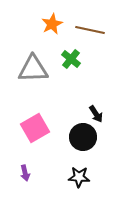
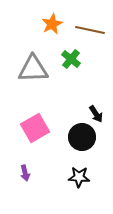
black circle: moved 1 px left
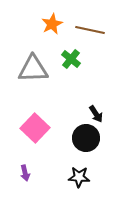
pink square: rotated 16 degrees counterclockwise
black circle: moved 4 px right, 1 px down
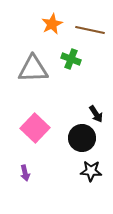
green cross: rotated 18 degrees counterclockwise
black circle: moved 4 px left
black star: moved 12 px right, 6 px up
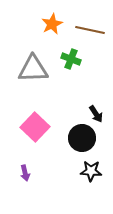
pink square: moved 1 px up
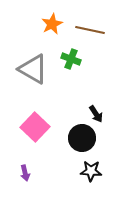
gray triangle: rotated 32 degrees clockwise
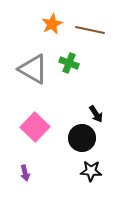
green cross: moved 2 px left, 4 px down
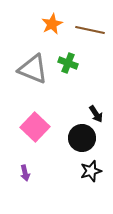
green cross: moved 1 px left
gray triangle: rotated 8 degrees counterclockwise
black star: rotated 20 degrees counterclockwise
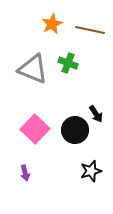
pink square: moved 2 px down
black circle: moved 7 px left, 8 px up
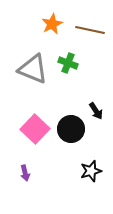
black arrow: moved 3 px up
black circle: moved 4 px left, 1 px up
